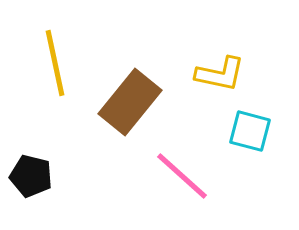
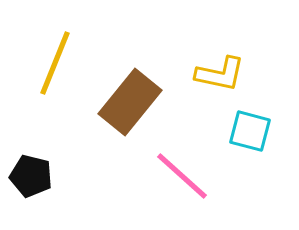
yellow line: rotated 34 degrees clockwise
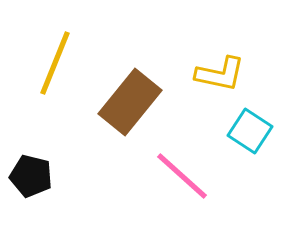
cyan square: rotated 18 degrees clockwise
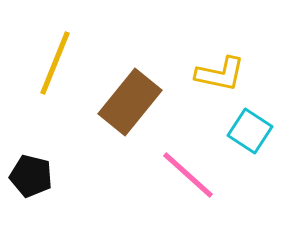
pink line: moved 6 px right, 1 px up
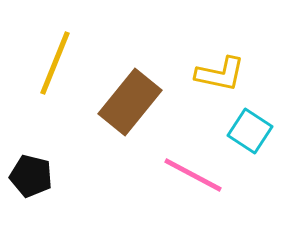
pink line: moved 5 px right; rotated 14 degrees counterclockwise
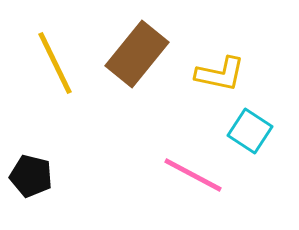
yellow line: rotated 48 degrees counterclockwise
brown rectangle: moved 7 px right, 48 px up
